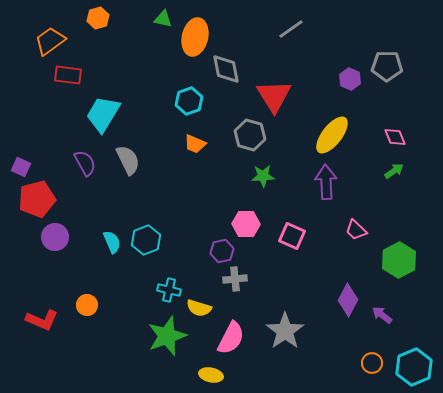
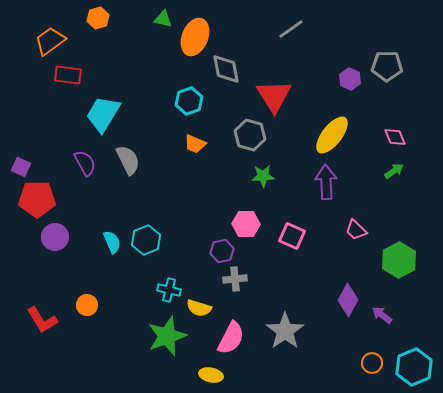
orange ellipse at (195, 37): rotated 9 degrees clockwise
red pentagon at (37, 199): rotated 15 degrees clockwise
red L-shape at (42, 320): rotated 36 degrees clockwise
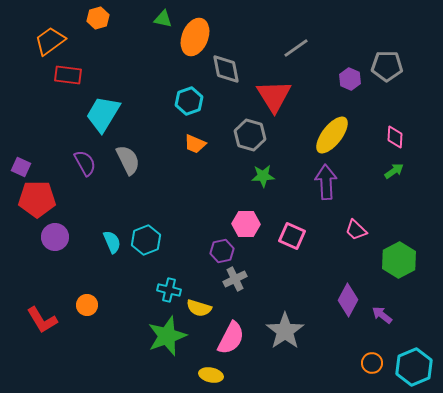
gray line at (291, 29): moved 5 px right, 19 px down
pink diamond at (395, 137): rotated 25 degrees clockwise
gray cross at (235, 279): rotated 20 degrees counterclockwise
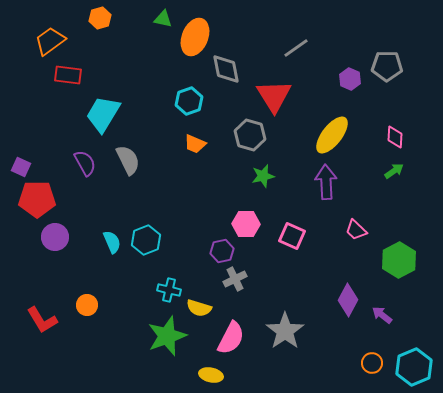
orange hexagon at (98, 18): moved 2 px right
green star at (263, 176): rotated 10 degrees counterclockwise
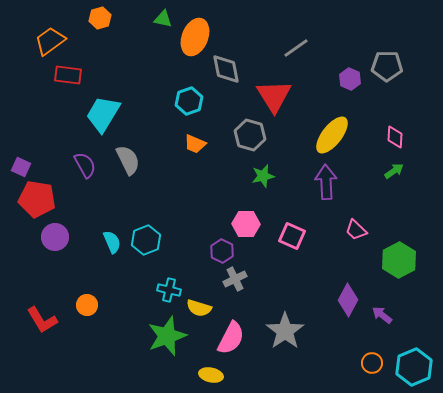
purple semicircle at (85, 163): moved 2 px down
red pentagon at (37, 199): rotated 9 degrees clockwise
purple hexagon at (222, 251): rotated 20 degrees counterclockwise
